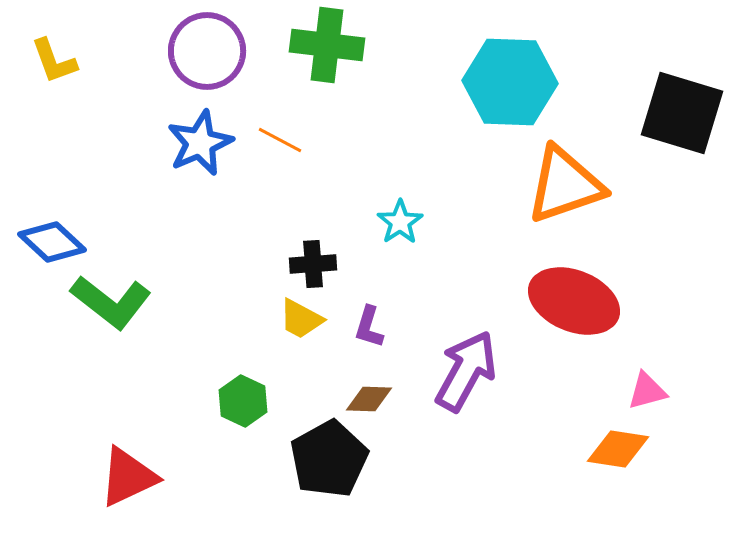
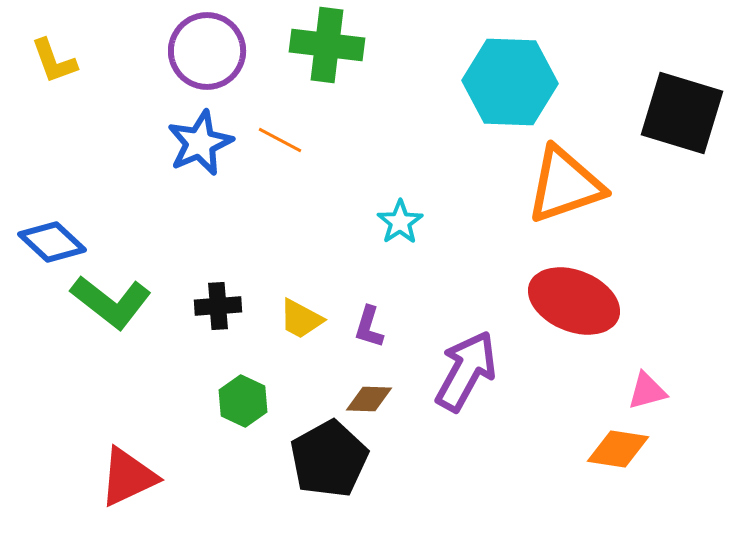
black cross: moved 95 px left, 42 px down
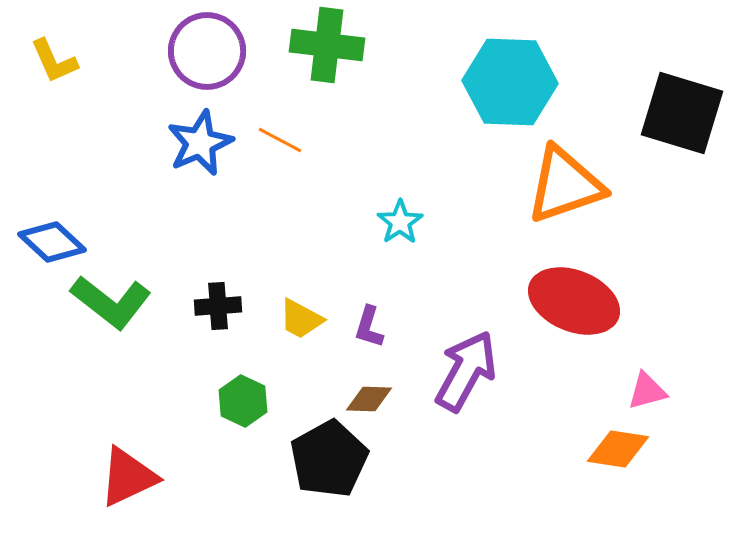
yellow L-shape: rotated 4 degrees counterclockwise
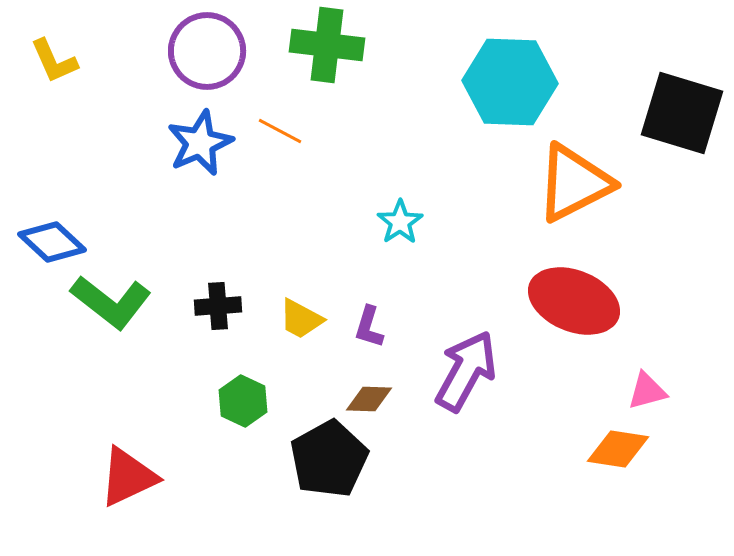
orange line: moved 9 px up
orange triangle: moved 9 px right, 2 px up; rotated 8 degrees counterclockwise
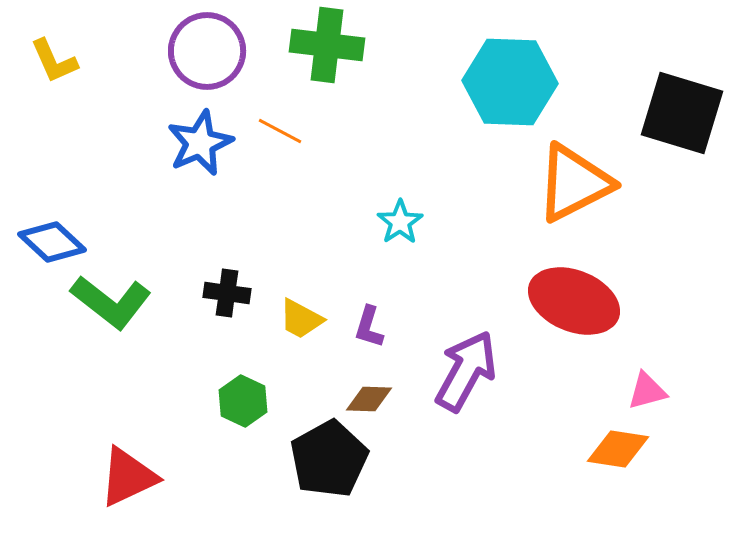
black cross: moved 9 px right, 13 px up; rotated 12 degrees clockwise
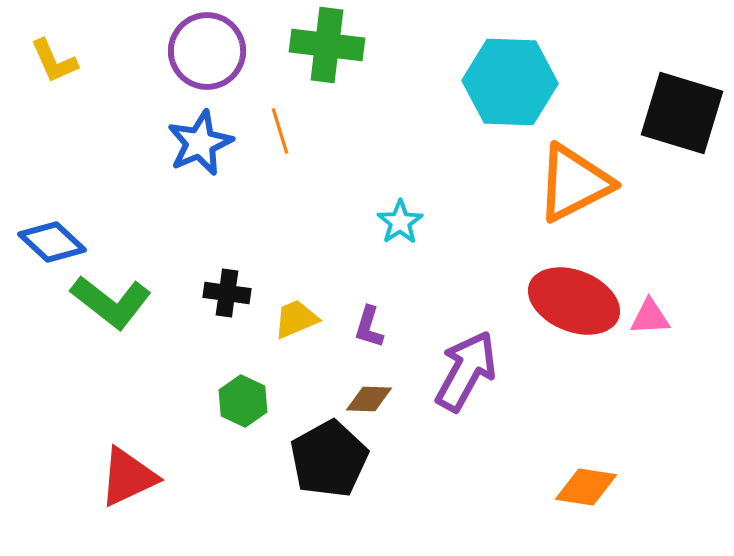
orange line: rotated 45 degrees clockwise
yellow trapezoid: moved 5 px left; rotated 129 degrees clockwise
pink triangle: moved 3 px right, 74 px up; rotated 12 degrees clockwise
orange diamond: moved 32 px left, 38 px down
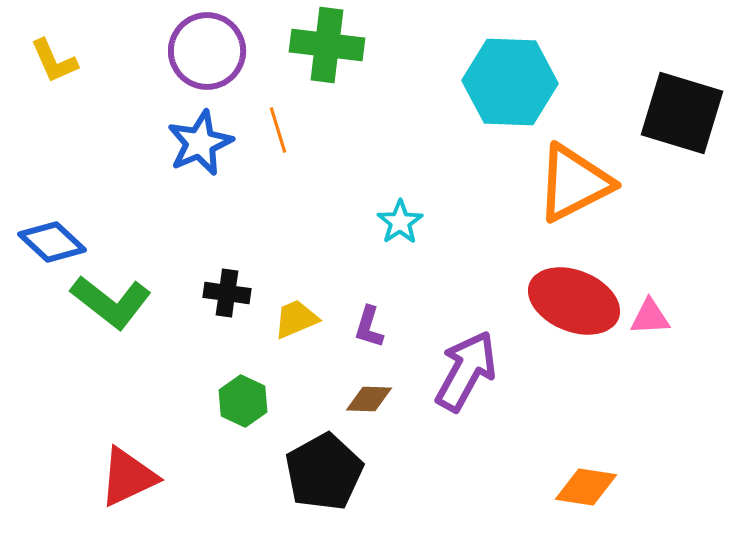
orange line: moved 2 px left, 1 px up
black pentagon: moved 5 px left, 13 px down
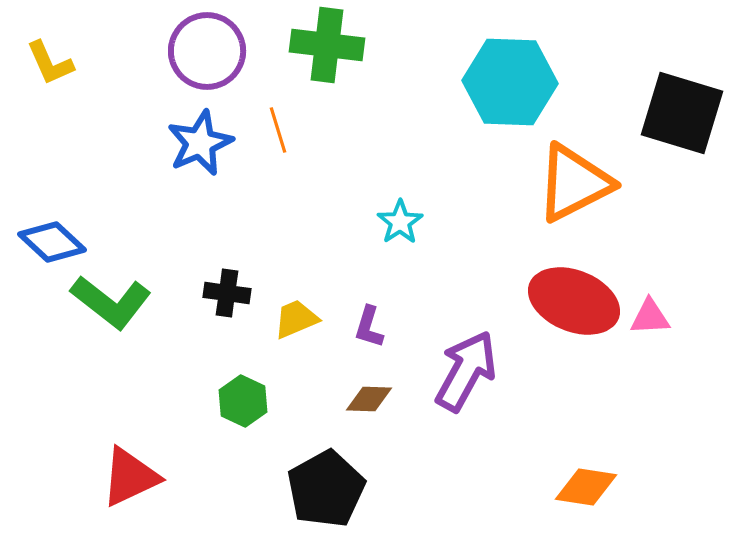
yellow L-shape: moved 4 px left, 2 px down
black pentagon: moved 2 px right, 17 px down
red triangle: moved 2 px right
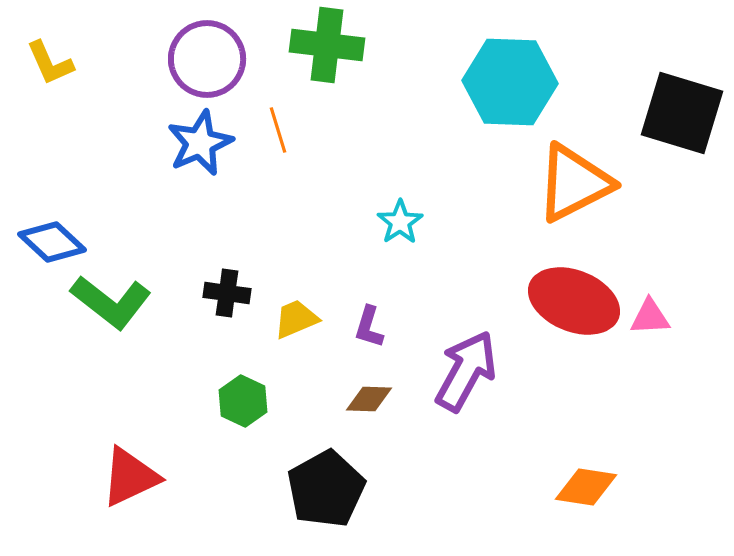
purple circle: moved 8 px down
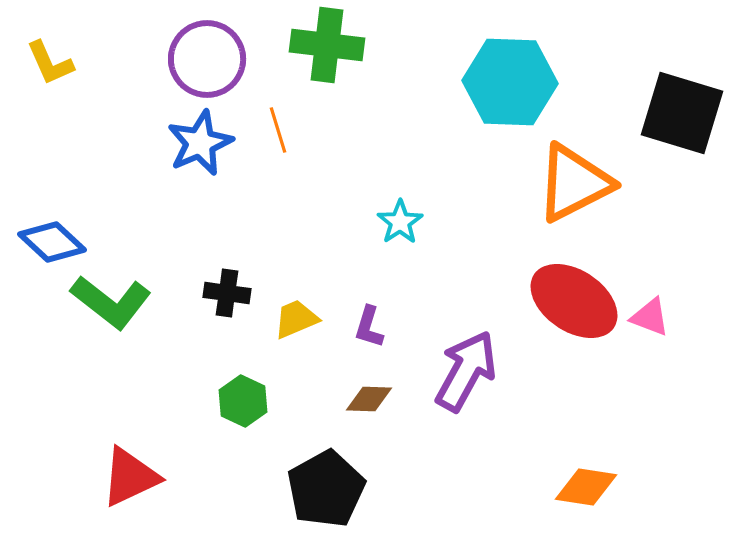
red ellipse: rotated 12 degrees clockwise
pink triangle: rotated 24 degrees clockwise
